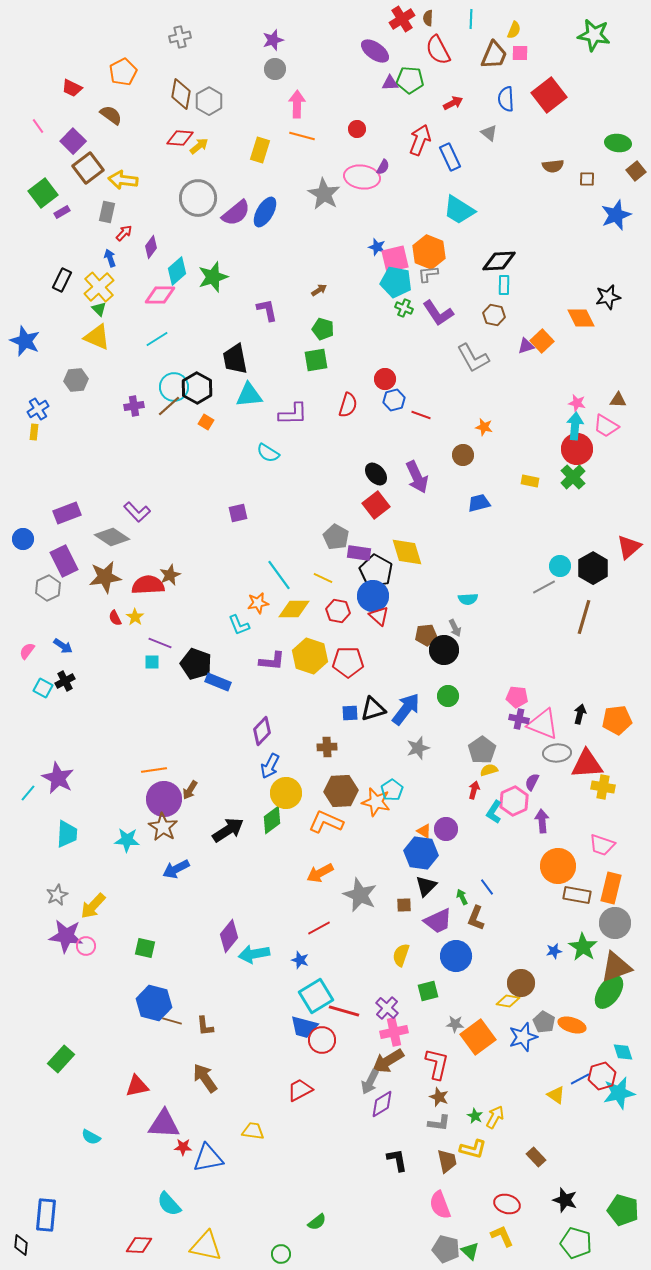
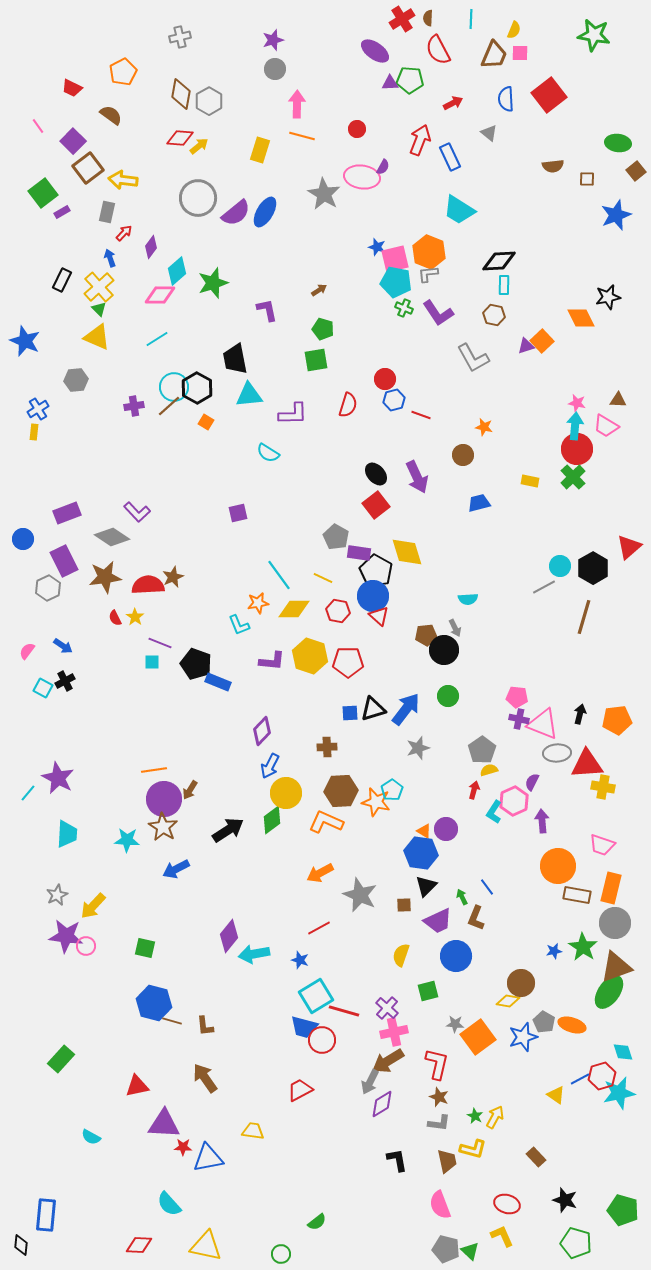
green star at (213, 277): moved 6 px down
brown star at (170, 575): moved 3 px right, 2 px down
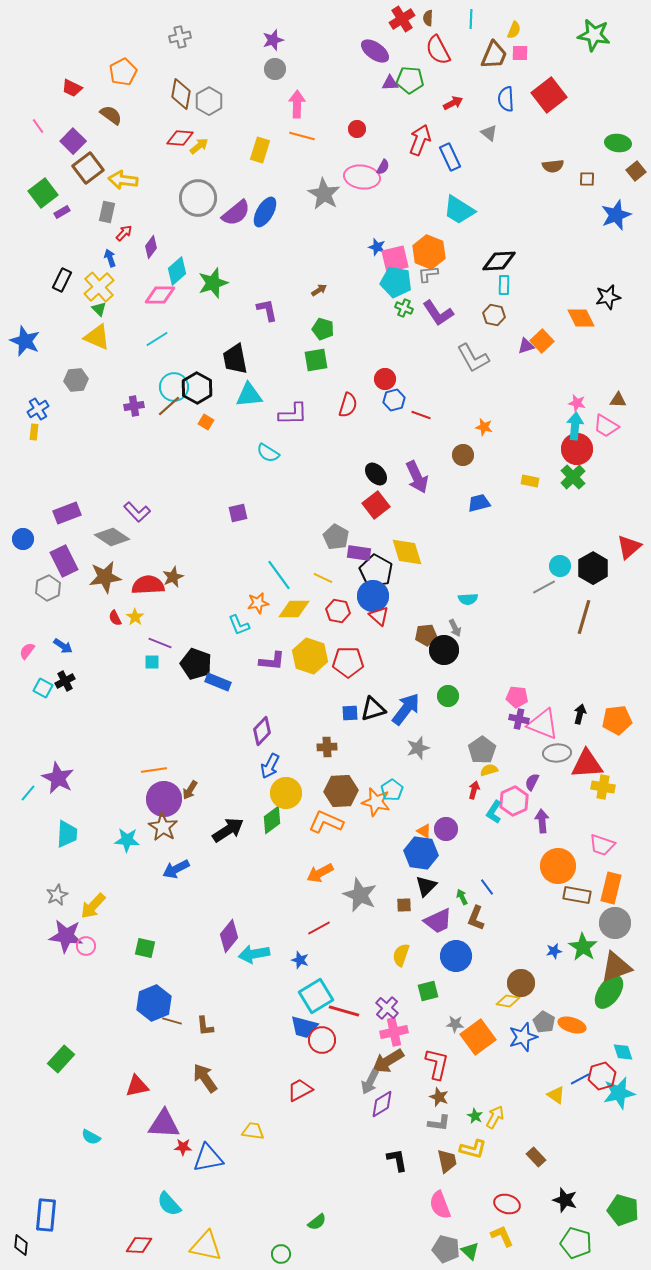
blue hexagon at (154, 1003): rotated 24 degrees clockwise
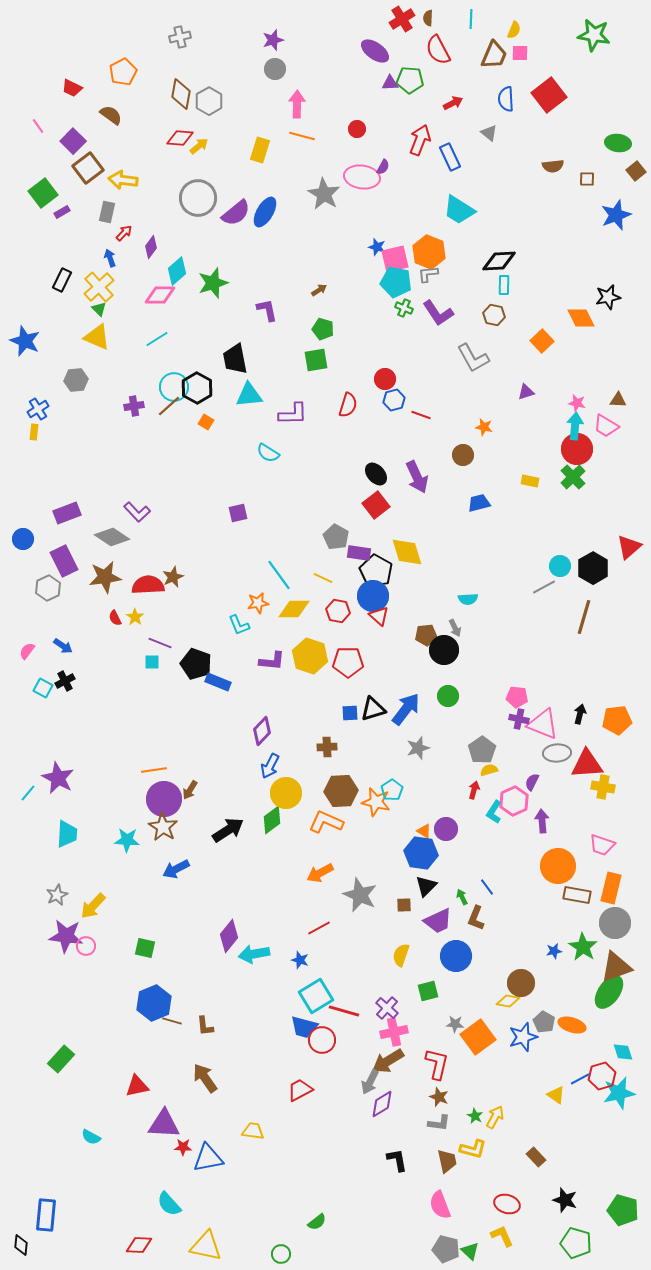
purple triangle at (526, 346): moved 46 px down
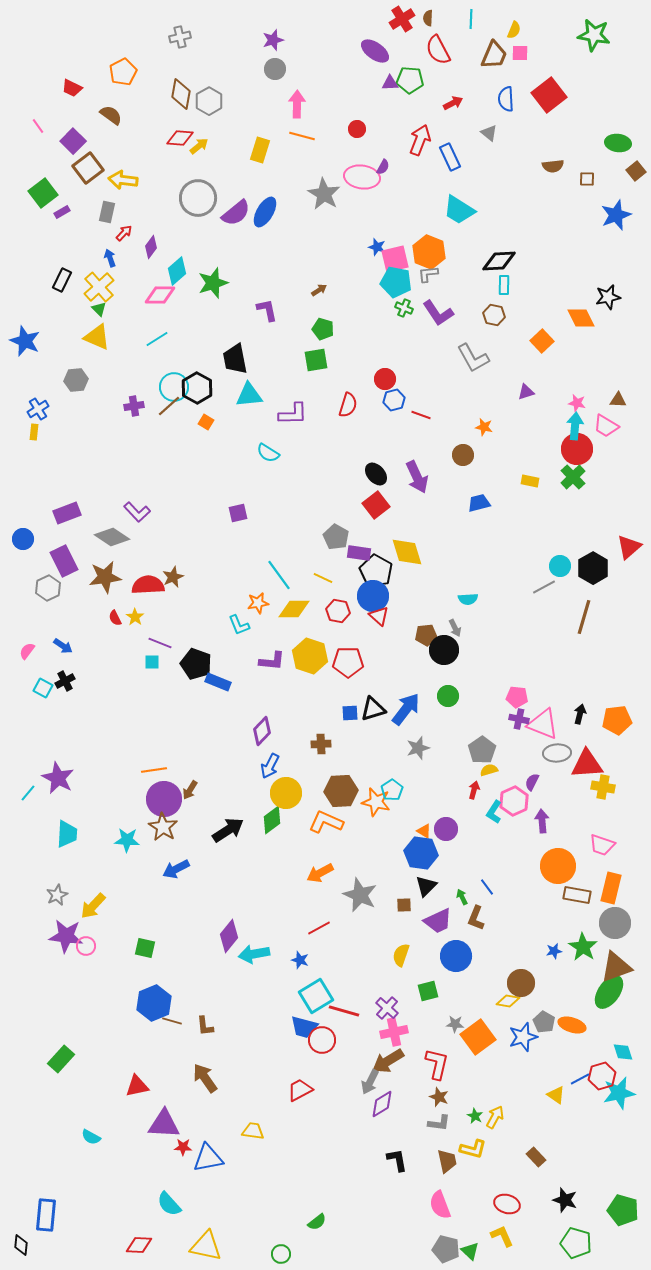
brown cross at (327, 747): moved 6 px left, 3 px up
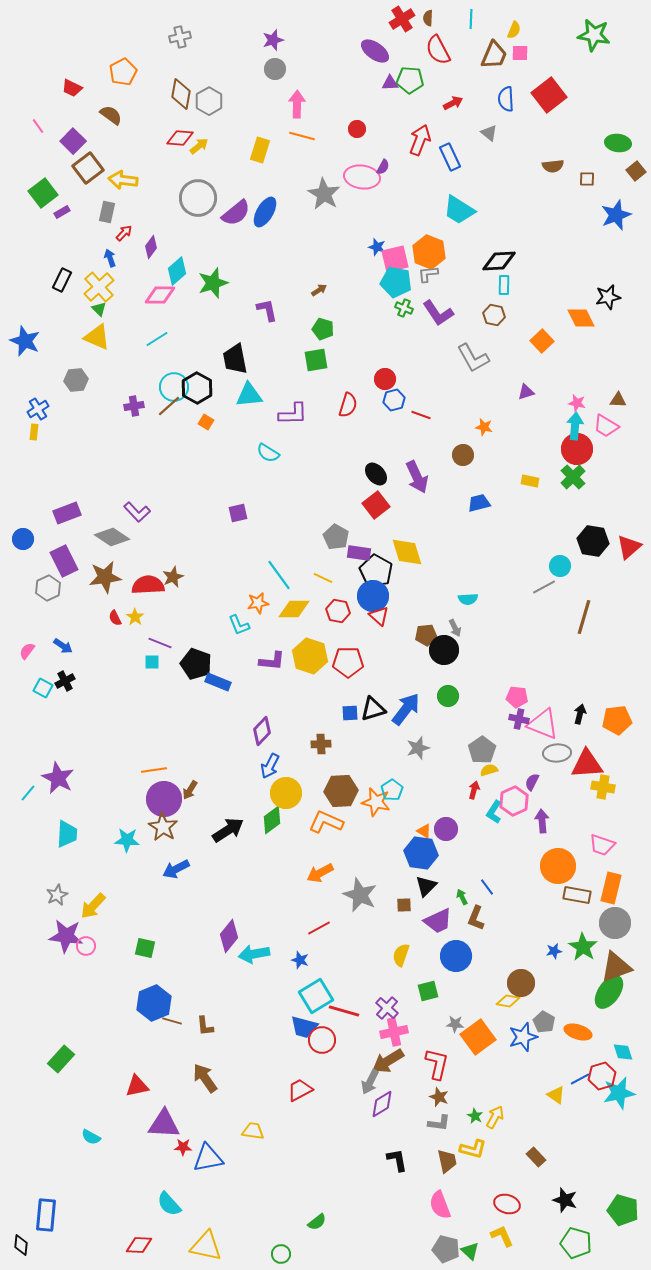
black hexagon at (593, 568): moved 27 px up; rotated 20 degrees counterclockwise
orange ellipse at (572, 1025): moved 6 px right, 7 px down
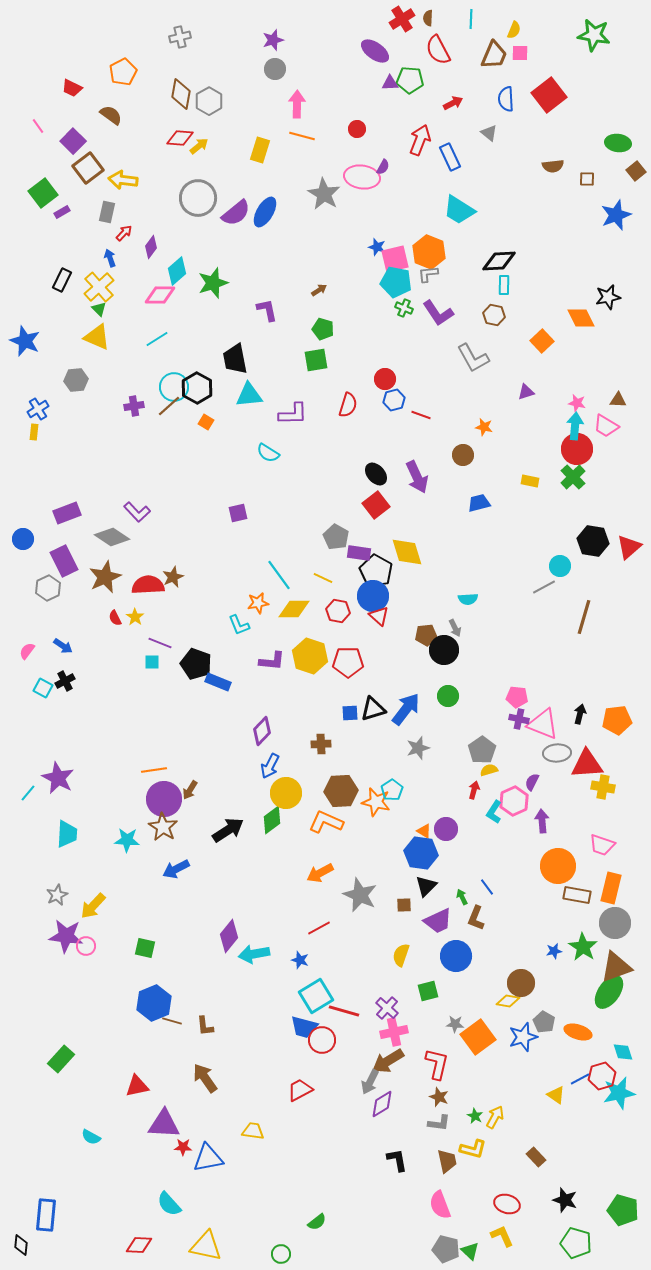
brown star at (105, 577): rotated 16 degrees counterclockwise
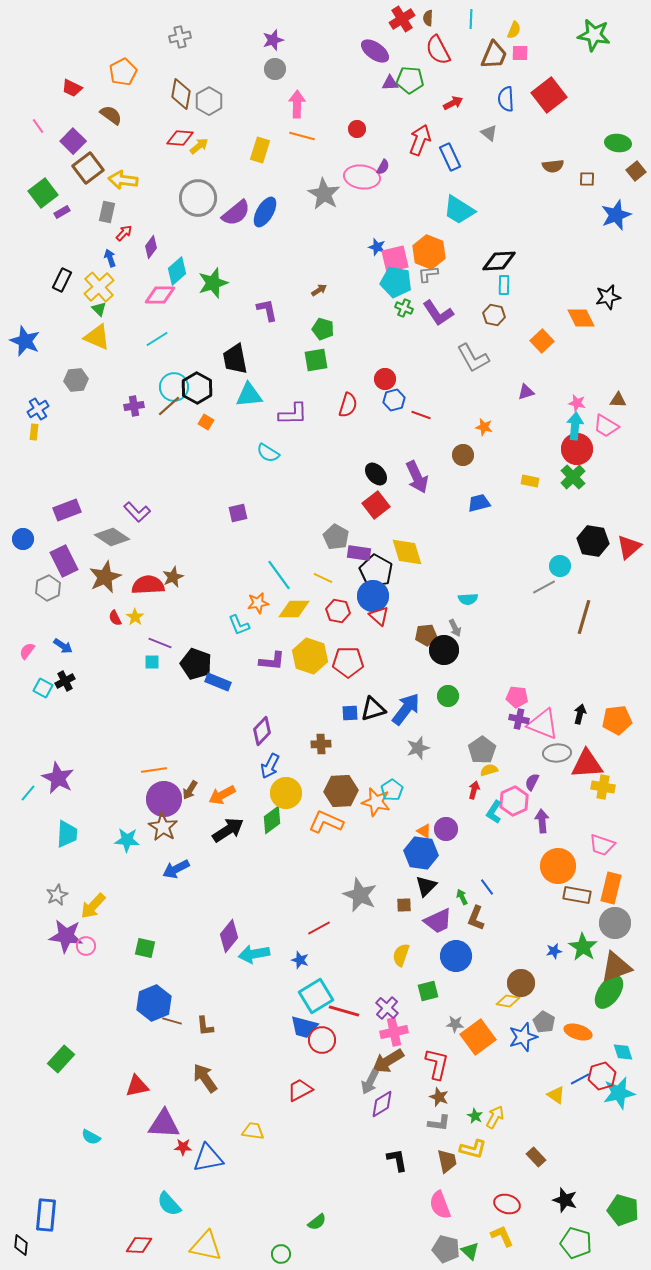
purple rectangle at (67, 513): moved 3 px up
orange arrow at (320, 873): moved 98 px left, 78 px up
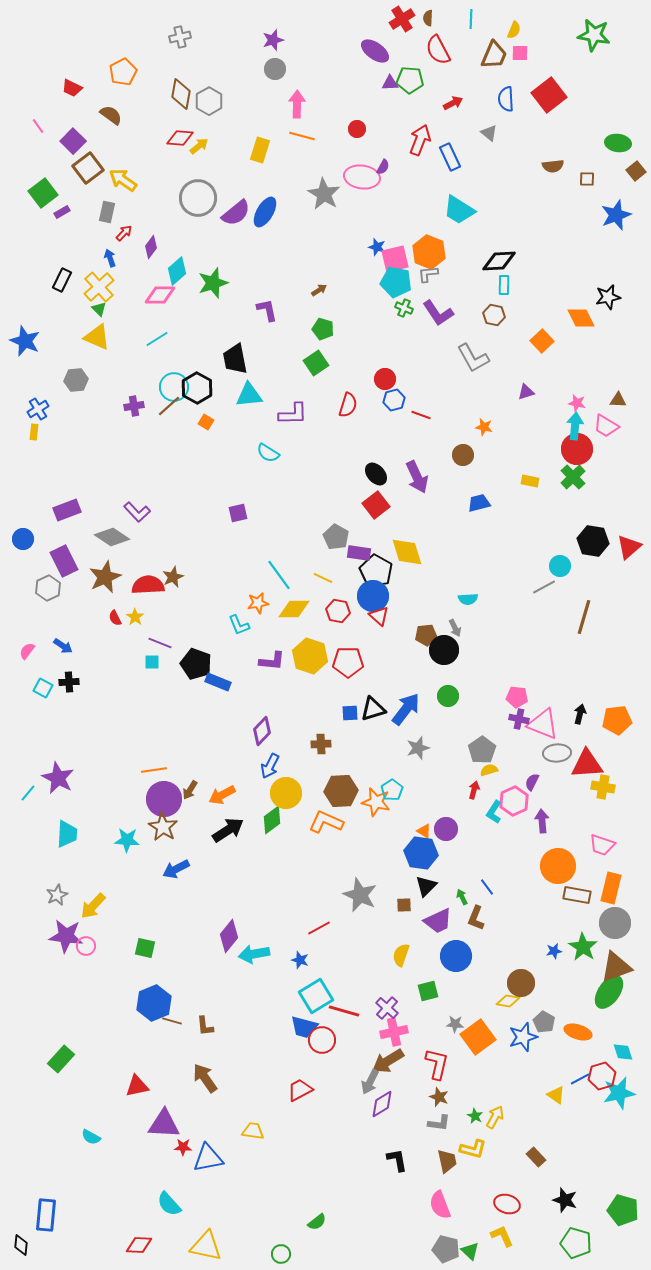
yellow arrow at (123, 180): rotated 28 degrees clockwise
green square at (316, 360): moved 3 px down; rotated 25 degrees counterclockwise
black cross at (65, 681): moved 4 px right, 1 px down; rotated 24 degrees clockwise
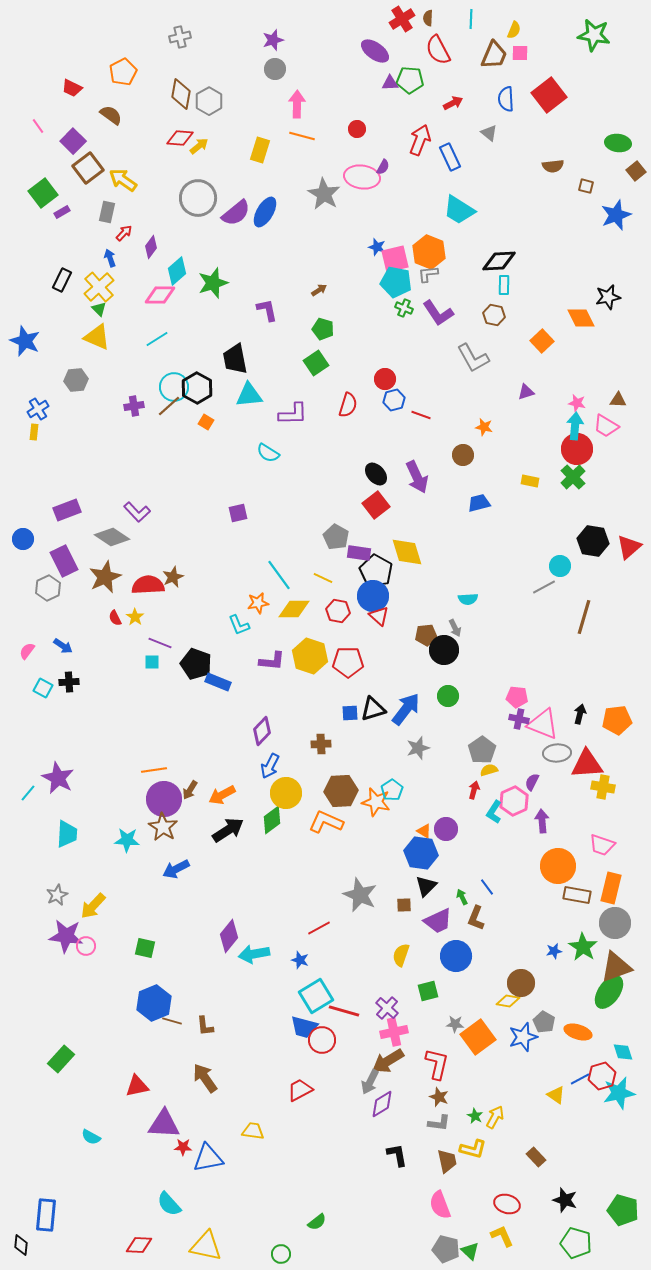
brown square at (587, 179): moved 1 px left, 7 px down; rotated 14 degrees clockwise
black L-shape at (397, 1160): moved 5 px up
